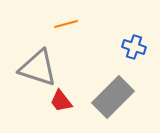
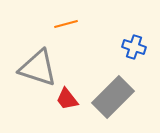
red trapezoid: moved 6 px right, 2 px up
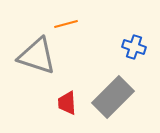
gray triangle: moved 1 px left, 12 px up
red trapezoid: moved 4 px down; rotated 35 degrees clockwise
